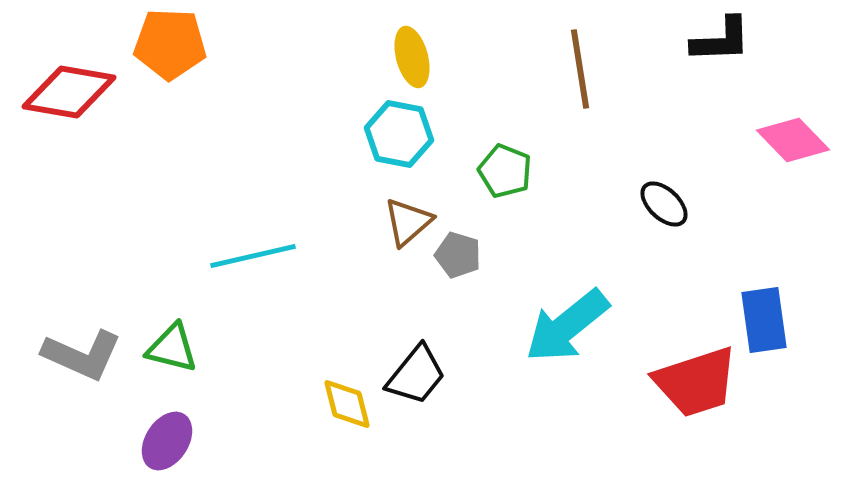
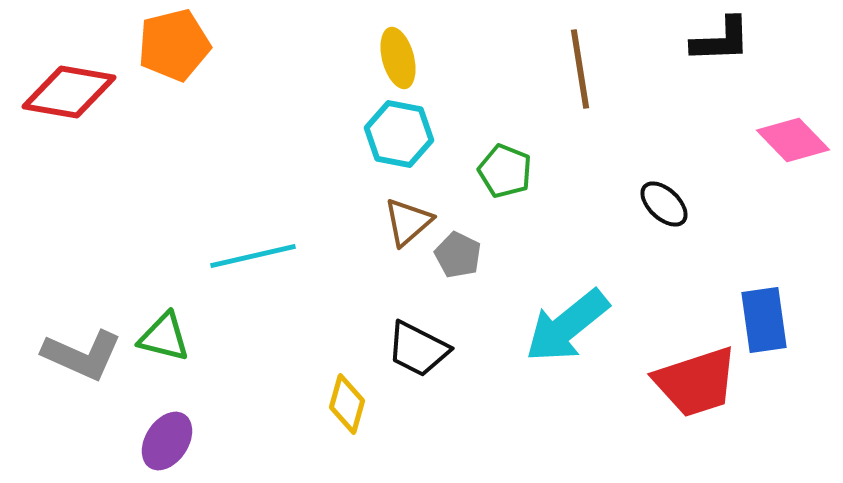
orange pentagon: moved 4 px right, 1 px down; rotated 16 degrees counterclockwise
yellow ellipse: moved 14 px left, 1 px down
gray pentagon: rotated 9 degrees clockwise
green triangle: moved 8 px left, 11 px up
black trapezoid: moved 2 px right, 26 px up; rotated 78 degrees clockwise
yellow diamond: rotated 30 degrees clockwise
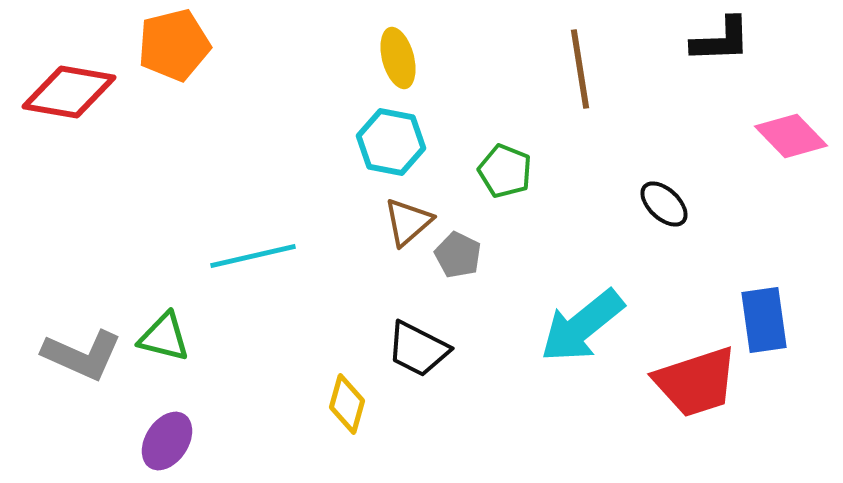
cyan hexagon: moved 8 px left, 8 px down
pink diamond: moved 2 px left, 4 px up
cyan arrow: moved 15 px right
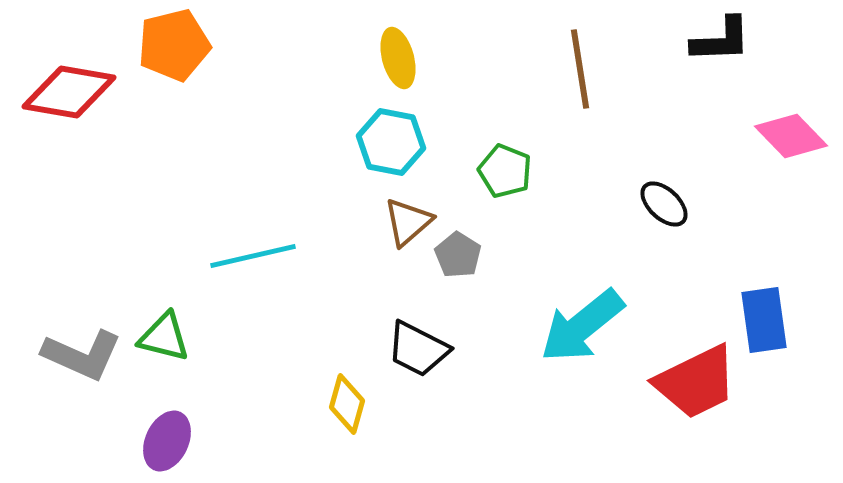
gray pentagon: rotated 6 degrees clockwise
red trapezoid: rotated 8 degrees counterclockwise
purple ellipse: rotated 8 degrees counterclockwise
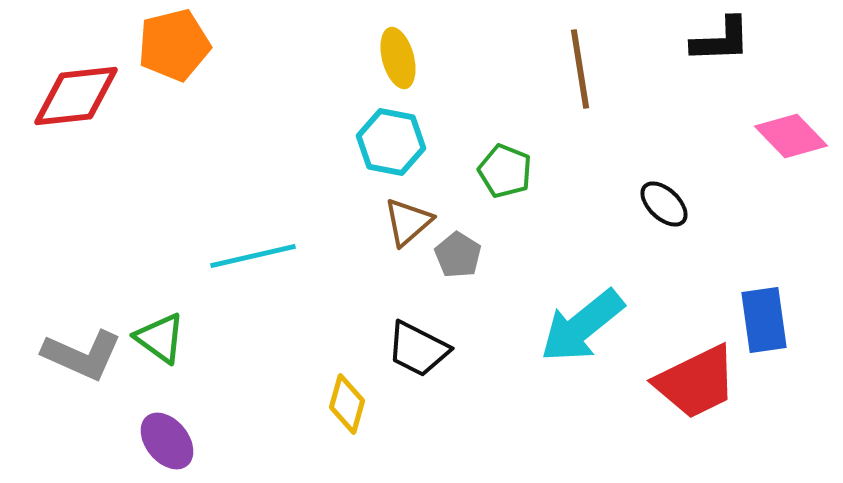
red diamond: moved 7 px right, 4 px down; rotated 16 degrees counterclockwise
green triangle: moved 4 px left, 1 px down; rotated 22 degrees clockwise
purple ellipse: rotated 64 degrees counterclockwise
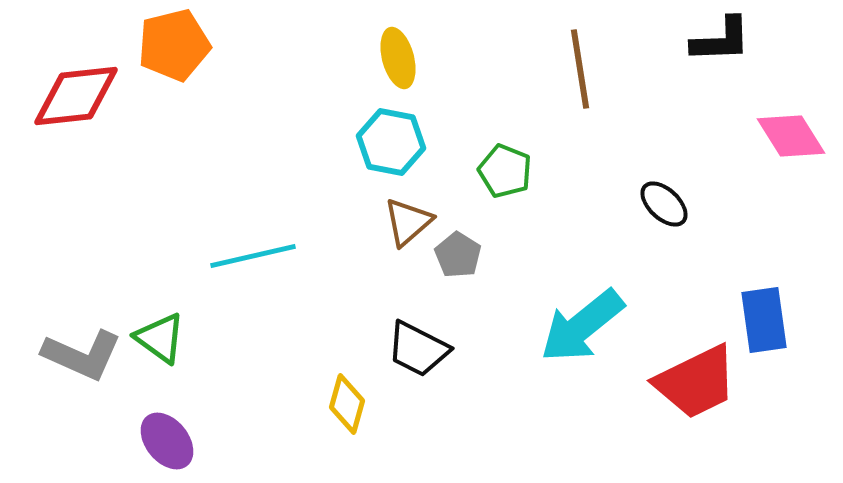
pink diamond: rotated 12 degrees clockwise
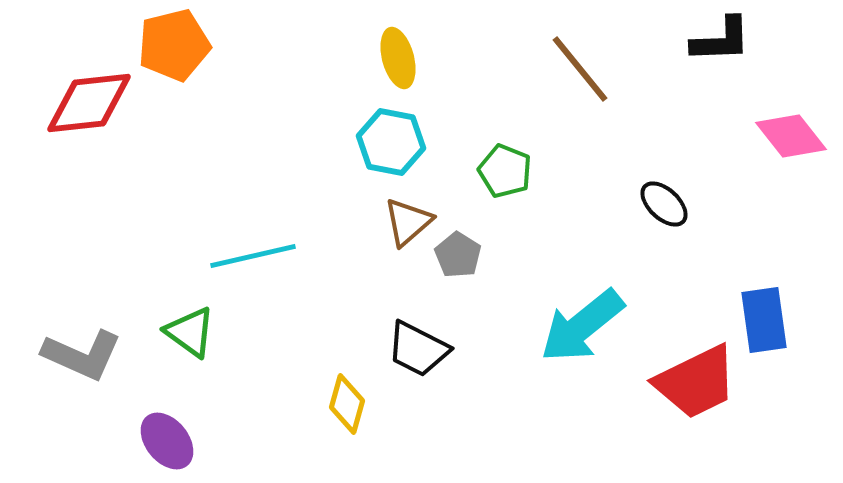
brown line: rotated 30 degrees counterclockwise
red diamond: moved 13 px right, 7 px down
pink diamond: rotated 6 degrees counterclockwise
green triangle: moved 30 px right, 6 px up
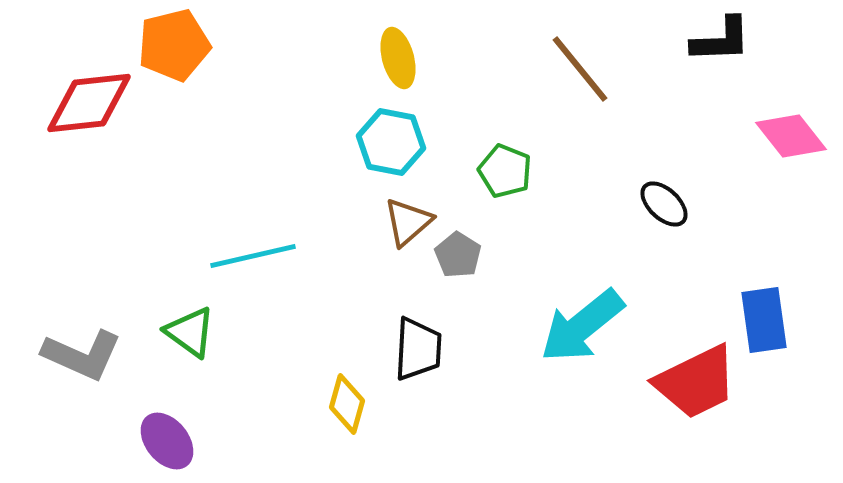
black trapezoid: rotated 114 degrees counterclockwise
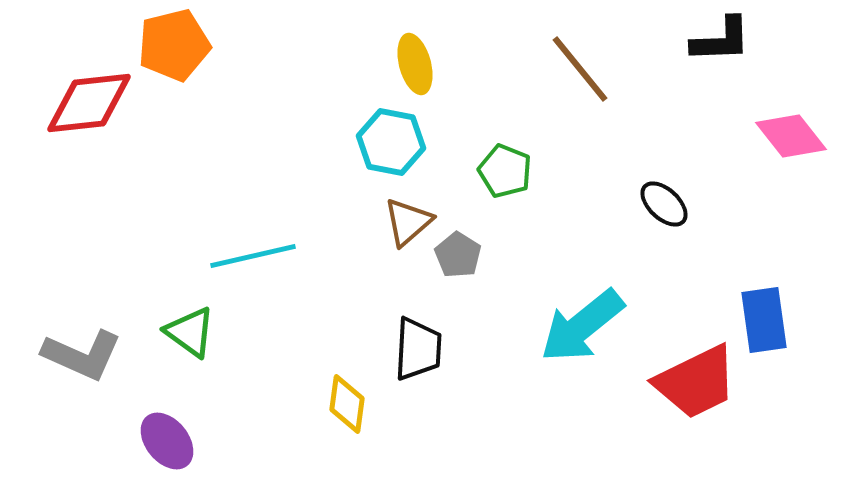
yellow ellipse: moved 17 px right, 6 px down
yellow diamond: rotated 8 degrees counterclockwise
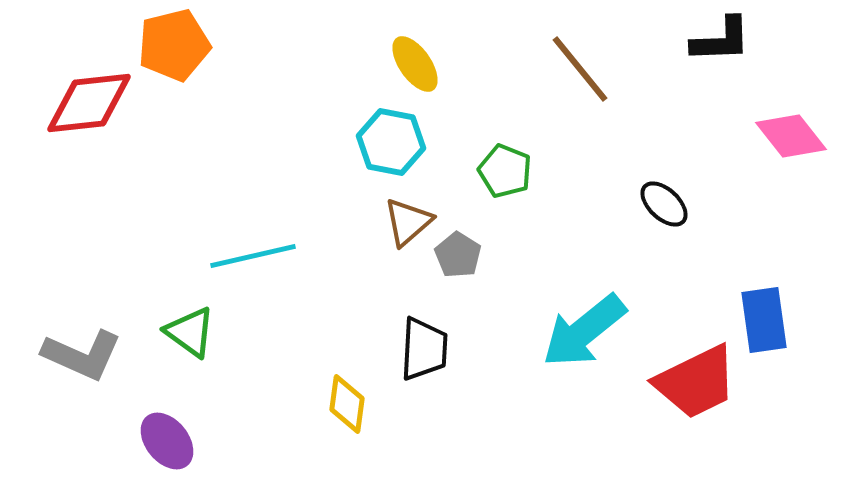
yellow ellipse: rotated 20 degrees counterclockwise
cyan arrow: moved 2 px right, 5 px down
black trapezoid: moved 6 px right
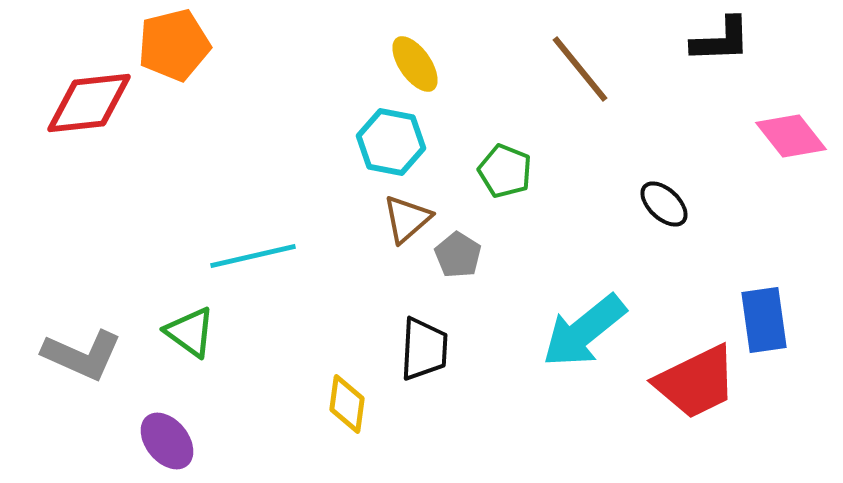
brown triangle: moved 1 px left, 3 px up
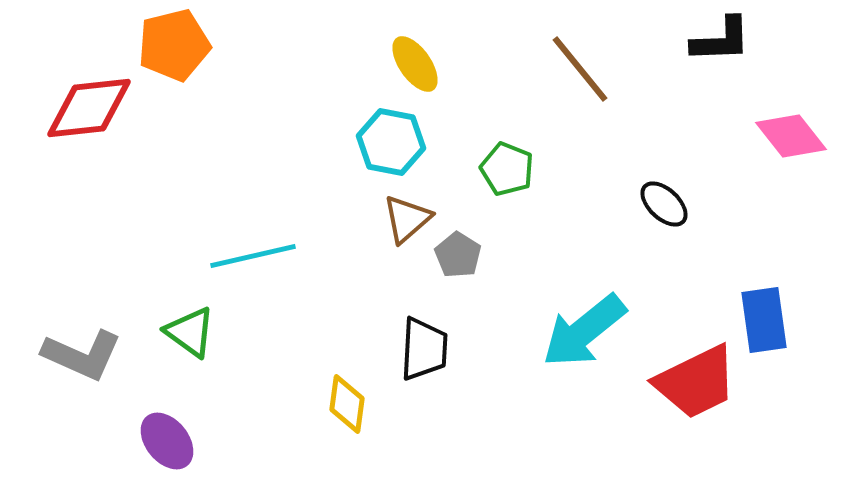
red diamond: moved 5 px down
green pentagon: moved 2 px right, 2 px up
